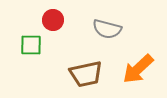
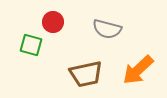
red circle: moved 2 px down
green square: rotated 15 degrees clockwise
orange arrow: moved 1 px down
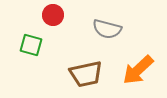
red circle: moved 7 px up
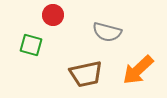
gray semicircle: moved 3 px down
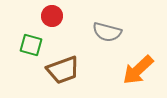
red circle: moved 1 px left, 1 px down
brown trapezoid: moved 23 px left, 4 px up; rotated 8 degrees counterclockwise
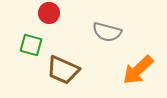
red circle: moved 3 px left, 3 px up
brown trapezoid: rotated 44 degrees clockwise
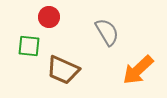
red circle: moved 4 px down
gray semicircle: rotated 136 degrees counterclockwise
green square: moved 2 px left, 1 px down; rotated 10 degrees counterclockwise
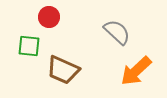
gray semicircle: moved 10 px right; rotated 16 degrees counterclockwise
orange arrow: moved 2 px left, 1 px down
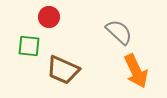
gray semicircle: moved 2 px right
orange arrow: rotated 72 degrees counterclockwise
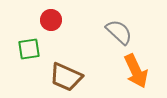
red circle: moved 2 px right, 3 px down
green square: moved 3 px down; rotated 15 degrees counterclockwise
brown trapezoid: moved 3 px right, 7 px down
